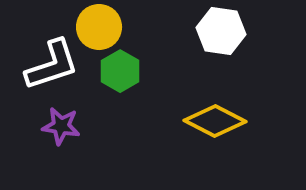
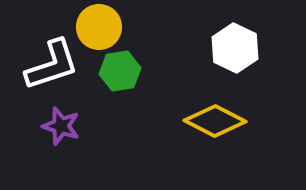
white hexagon: moved 14 px right, 17 px down; rotated 18 degrees clockwise
green hexagon: rotated 21 degrees clockwise
purple star: rotated 9 degrees clockwise
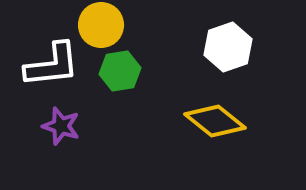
yellow circle: moved 2 px right, 2 px up
white hexagon: moved 7 px left, 1 px up; rotated 15 degrees clockwise
white L-shape: rotated 12 degrees clockwise
yellow diamond: rotated 12 degrees clockwise
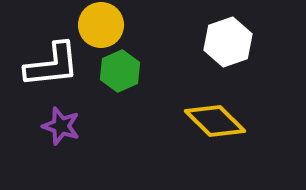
white hexagon: moved 5 px up
green hexagon: rotated 15 degrees counterclockwise
yellow diamond: rotated 6 degrees clockwise
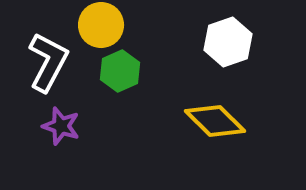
white L-shape: moved 4 px left, 3 px up; rotated 56 degrees counterclockwise
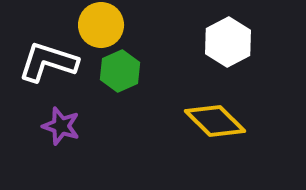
white hexagon: rotated 9 degrees counterclockwise
white L-shape: rotated 100 degrees counterclockwise
